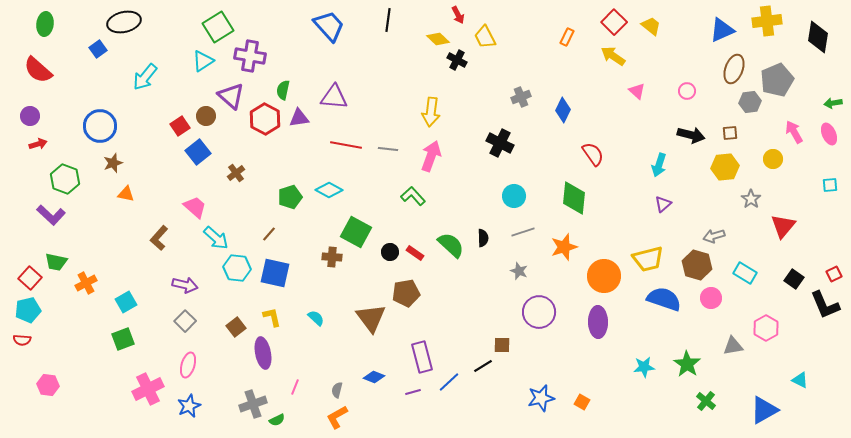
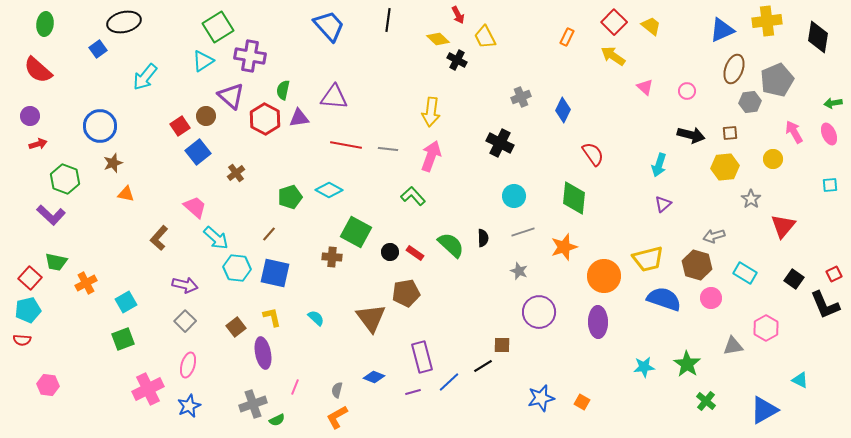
pink triangle at (637, 91): moved 8 px right, 4 px up
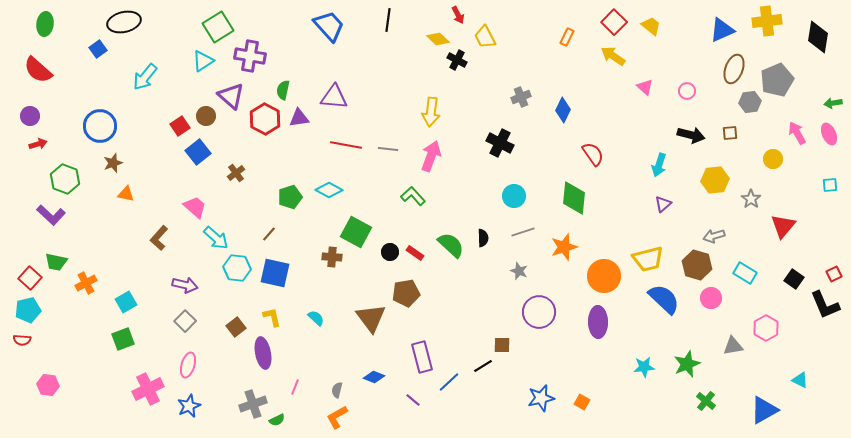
pink arrow at (794, 132): moved 3 px right, 1 px down
yellow hexagon at (725, 167): moved 10 px left, 13 px down
blue semicircle at (664, 299): rotated 24 degrees clockwise
green star at (687, 364): rotated 16 degrees clockwise
purple line at (413, 392): moved 8 px down; rotated 56 degrees clockwise
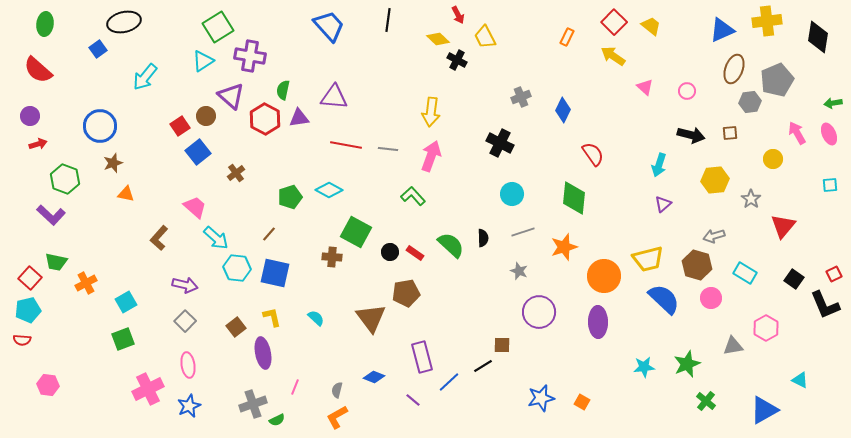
cyan circle at (514, 196): moved 2 px left, 2 px up
pink ellipse at (188, 365): rotated 25 degrees counterclockwise
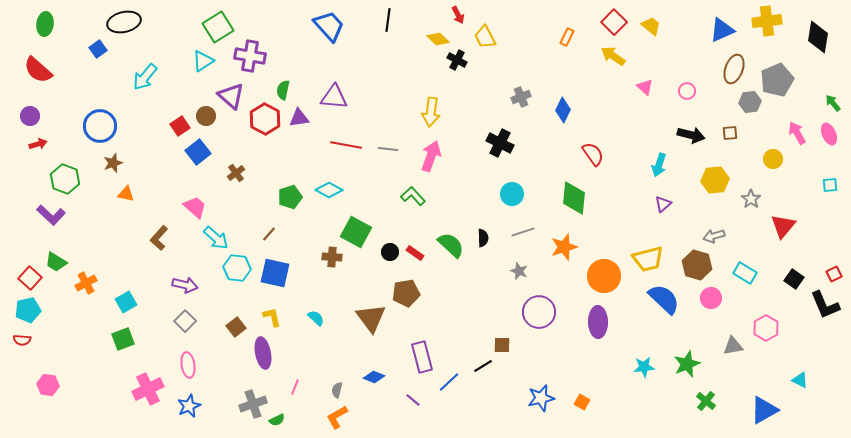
green arrow at (833, 103): rotated 60 degrees clockwise
green trapezoid at (56, 262): rotated 20 degrees clockwise
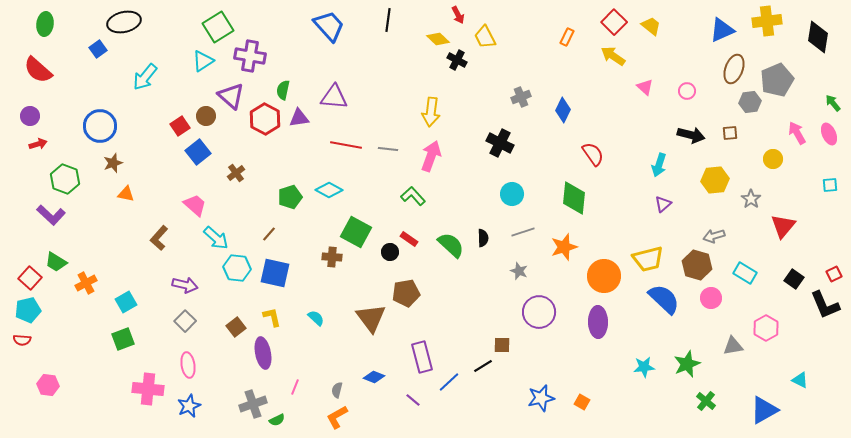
pink trapezoid at (195, 207): moved 2 px up
red rectangle at (415, 253): moved 6 px left, 14 px up
pink cross at (148, 389): rotated 32 degrees clockwise
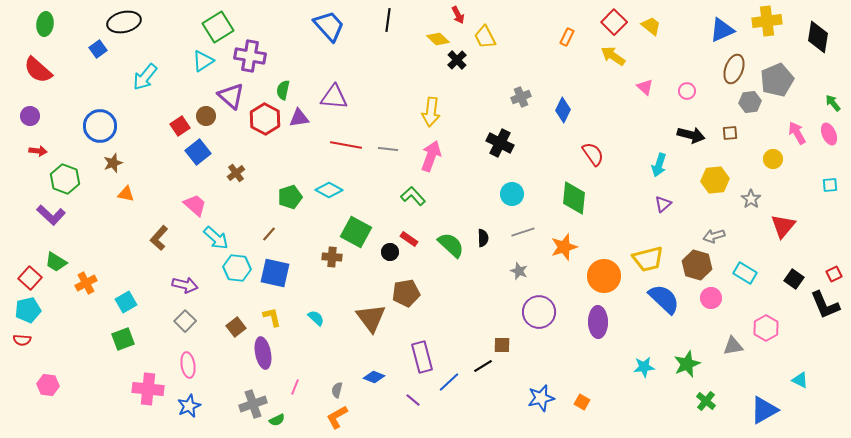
black cross at (457, 60): rotated 18 degrees clockwise
red arrow at (38, 144): moved 7 px down; rotated 24 degrees clockwise
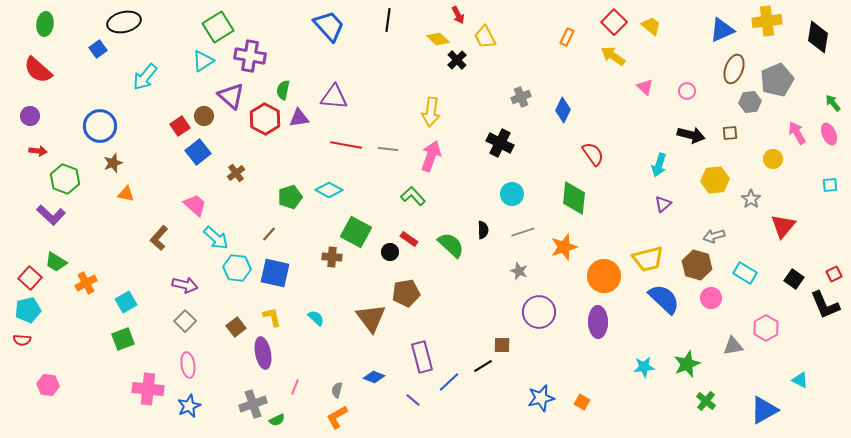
brown circle at (206, 116): moved 2 px left
black semicircle at (483, 238): moved 8 px up
